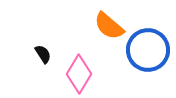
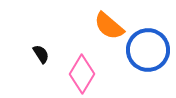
black semicircle: moved 2 px left
pink diamond: moved 3 px right
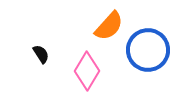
orange semicircle: rotated 88 degrees counterclockwise
pink diamond: moved 5 px right, 3 px up
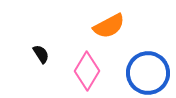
orange semicircle: rotated 20 degrees clockwise
blue circle: moved 23 px down
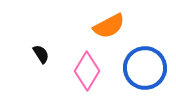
blue circle: moved 3 px left, 5 px up
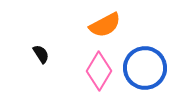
orange semicircle: moved 4 px left, 1 px up
pink diamond: moved 12 px right
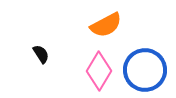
orange semicircle: moved 1 px right
blue circle: moved 2 px down
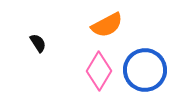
orange semicircle: moved 1 px right
black semicircle: moved 3 px left, 11 px up
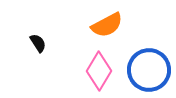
blue circle: moved 4 px right
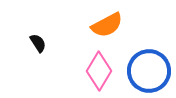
blue circle: moved 1 px down
